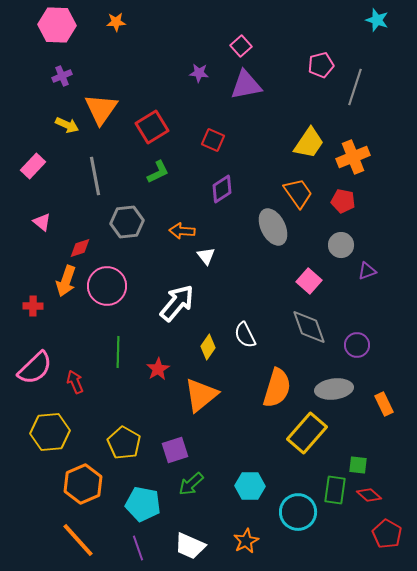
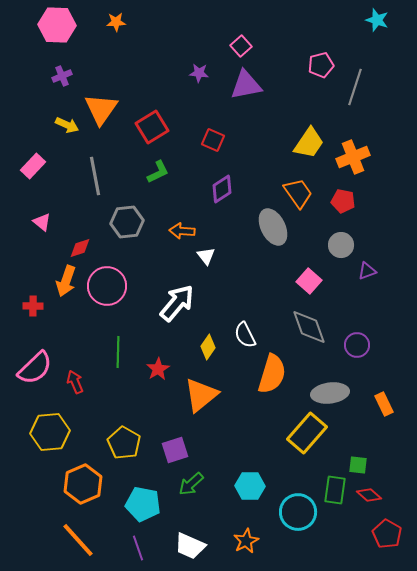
orange semicircle at (277, 388): moved 5 px left, 14 px up
gray ellipse at (334, 389): moved 4 px left, 4 px down
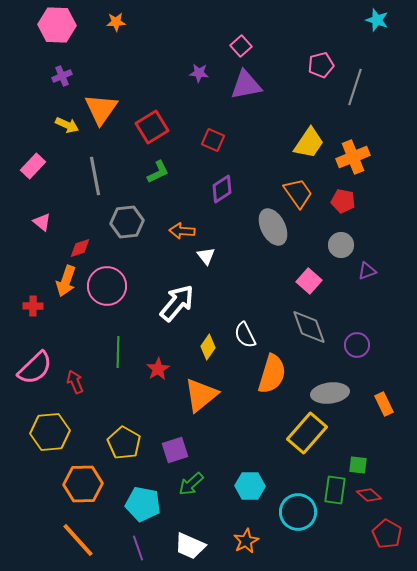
orange hexagon at (83, 484): rotated 21 degrees clockwise
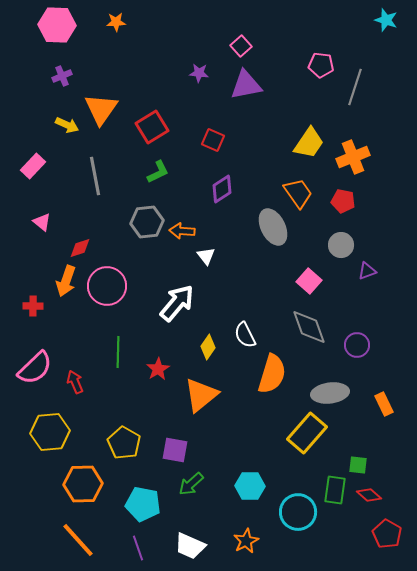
cyan star at (377, 20): moved 9 px right
pink pentagon at (321, 65): rotated 20 degrees clockwise
gray hexagon at (127, 222): moved 20 px right
purple square at (175, 450): rotated 28 degrees clockwise
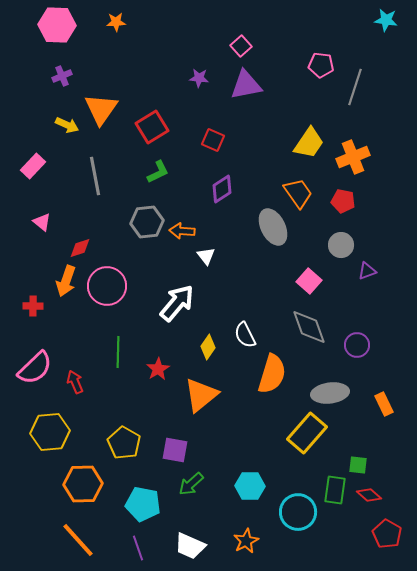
cyan star at (386, 20): rotated 10 degrees counterclockwise
purple star at (199, 73): moved 5 px down
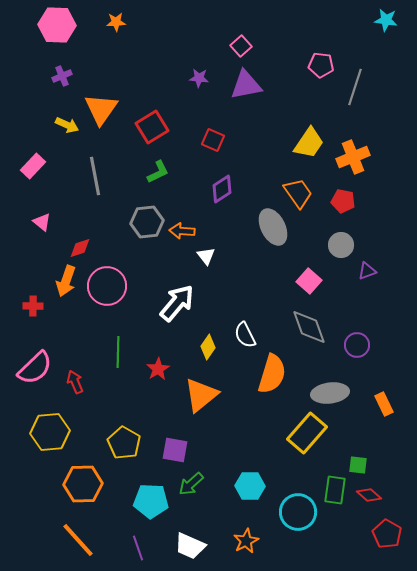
cyan pentagon at (143, 504): moved 8 px right, 3 px up; rotated 8 degrees counterclockwise
